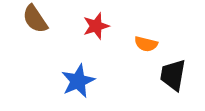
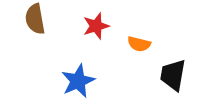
brown semicircle: rotated 24 degrees clockwise
orange semicircle: moved 7 px left
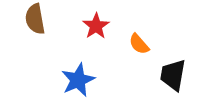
red star: rotated 16 degrees counterclockwise
orange semicircle: rotated 35 degrees clockwise
blue star: moved 1 px up
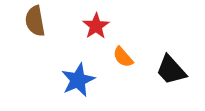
brown semicircle: moved 2 px down
orange semicircle: moved 16 px left, 13 px down
black trapezoid: moved 2 px left, 5 px up; rotated 52 degrees counterclockwise
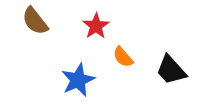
brown semicircle: rotated 28 degrees counterclockwise
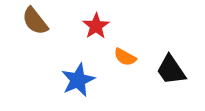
orange semicircle: moved 2 px right; rotated 20 degrees counterclockwise
black trapezoid: rotated 8 degrees clockwise
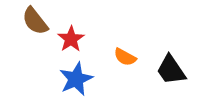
red star: moved 25 px left, 13 px down
blue star: moved 2 px left, 1 px up
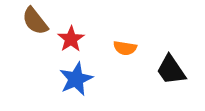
orange semicircle: moved 9 px up; rotated 20 degrees counterclockwise
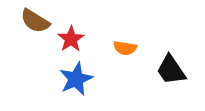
brown semicircle: rotated 20 degrees counterclockwise
